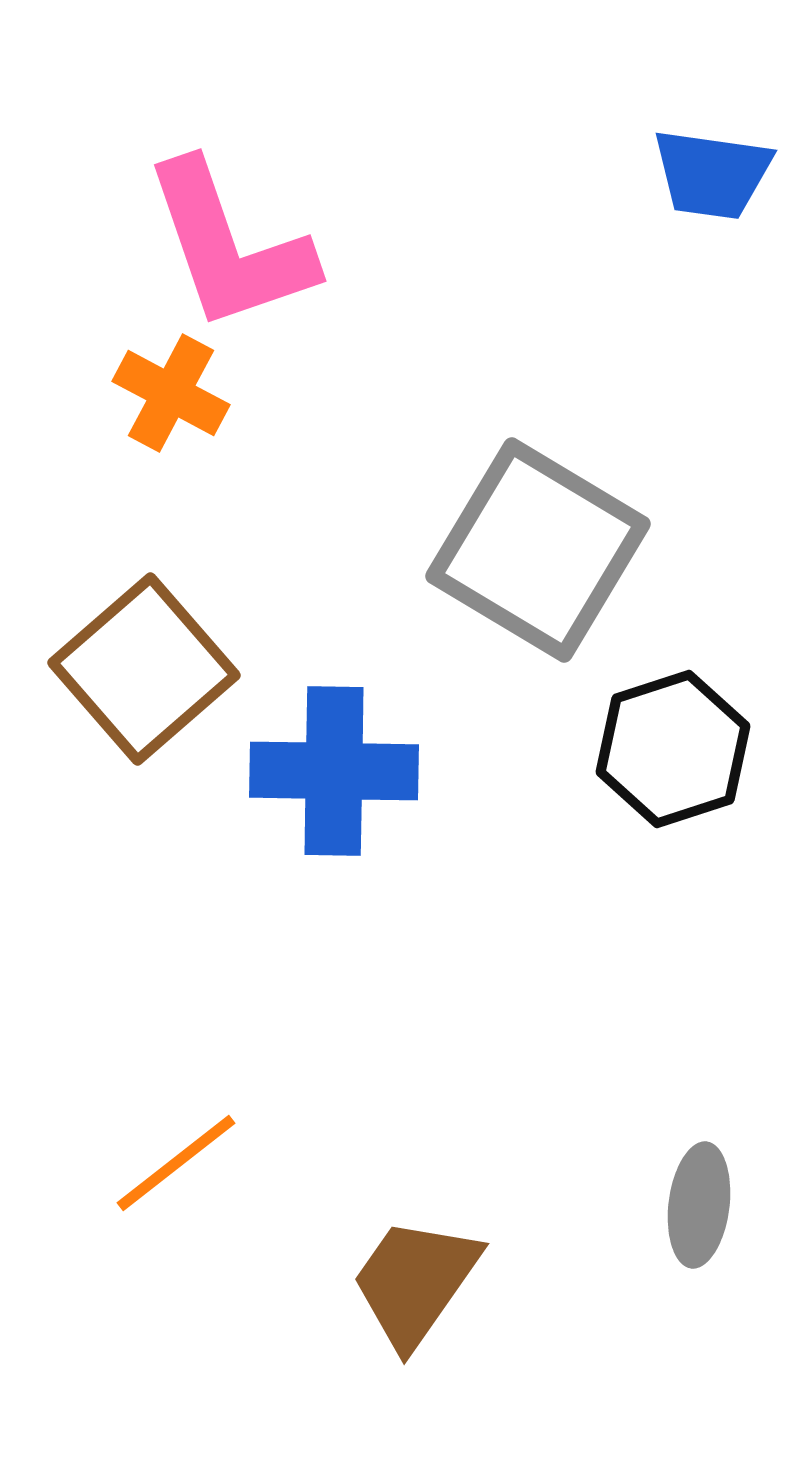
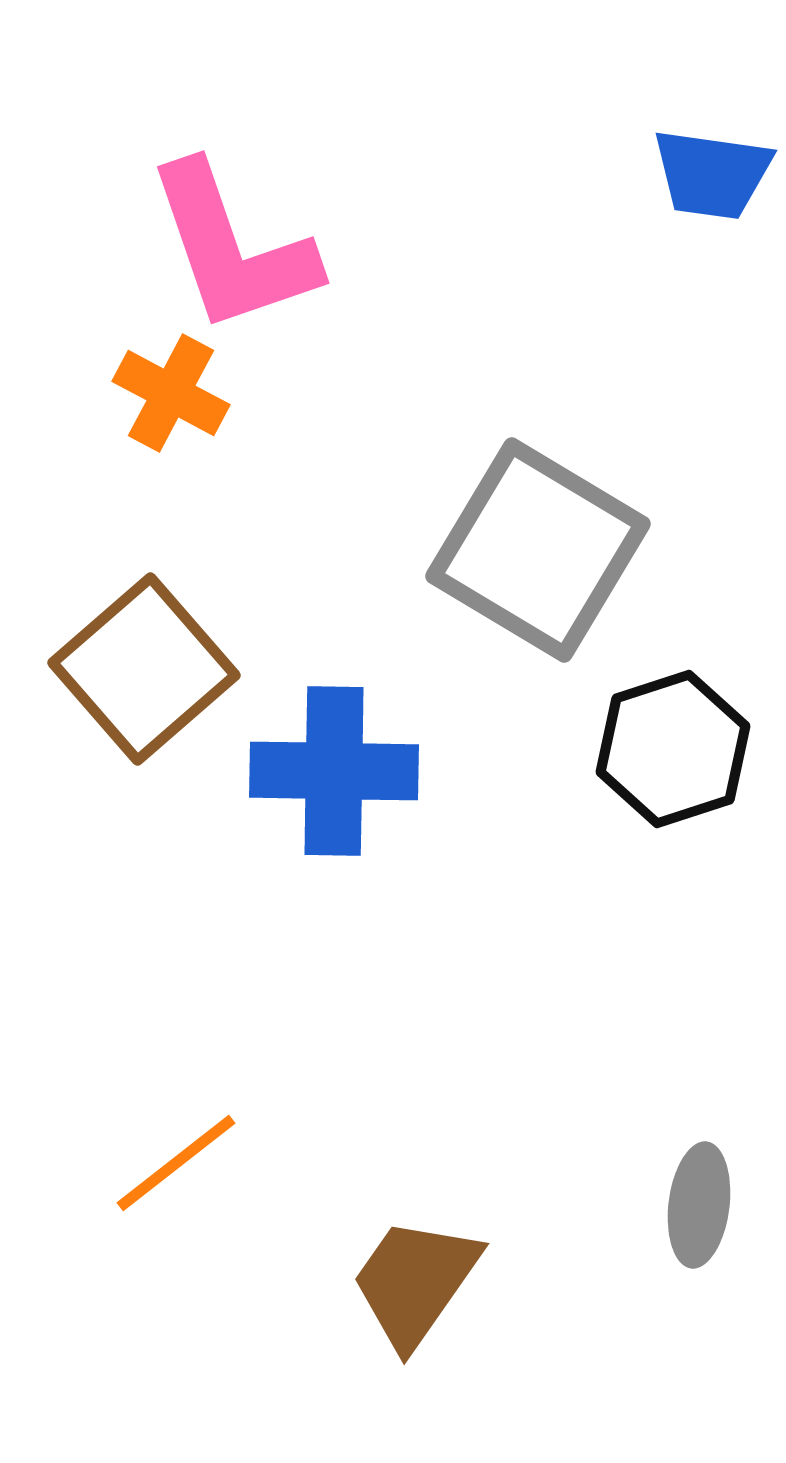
pink L-shape: moved 3 px right, 2 px down
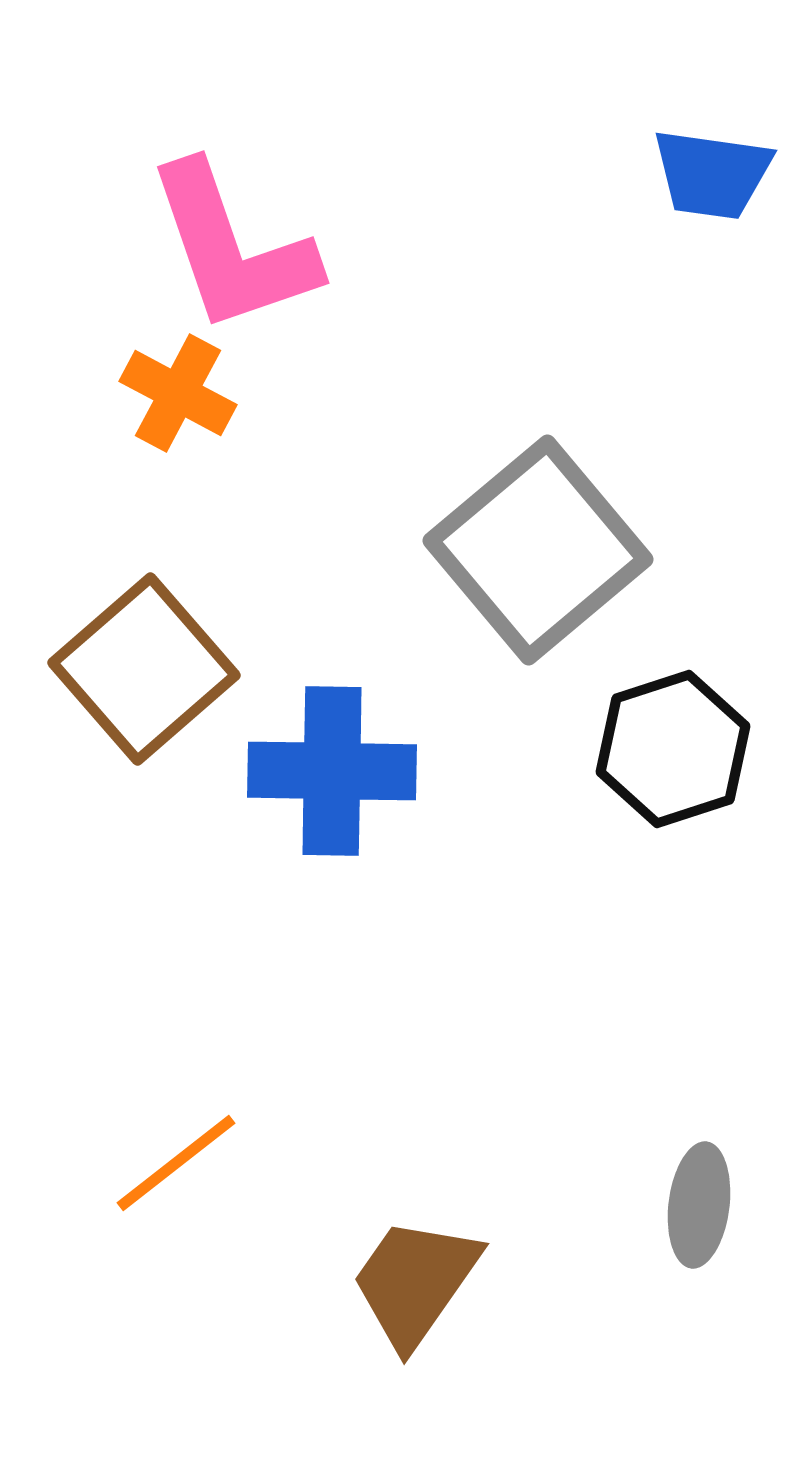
orange cross: moved 7 px right
gray square: rotated 19 degrees clockwise
blue cross: moved 2 px left
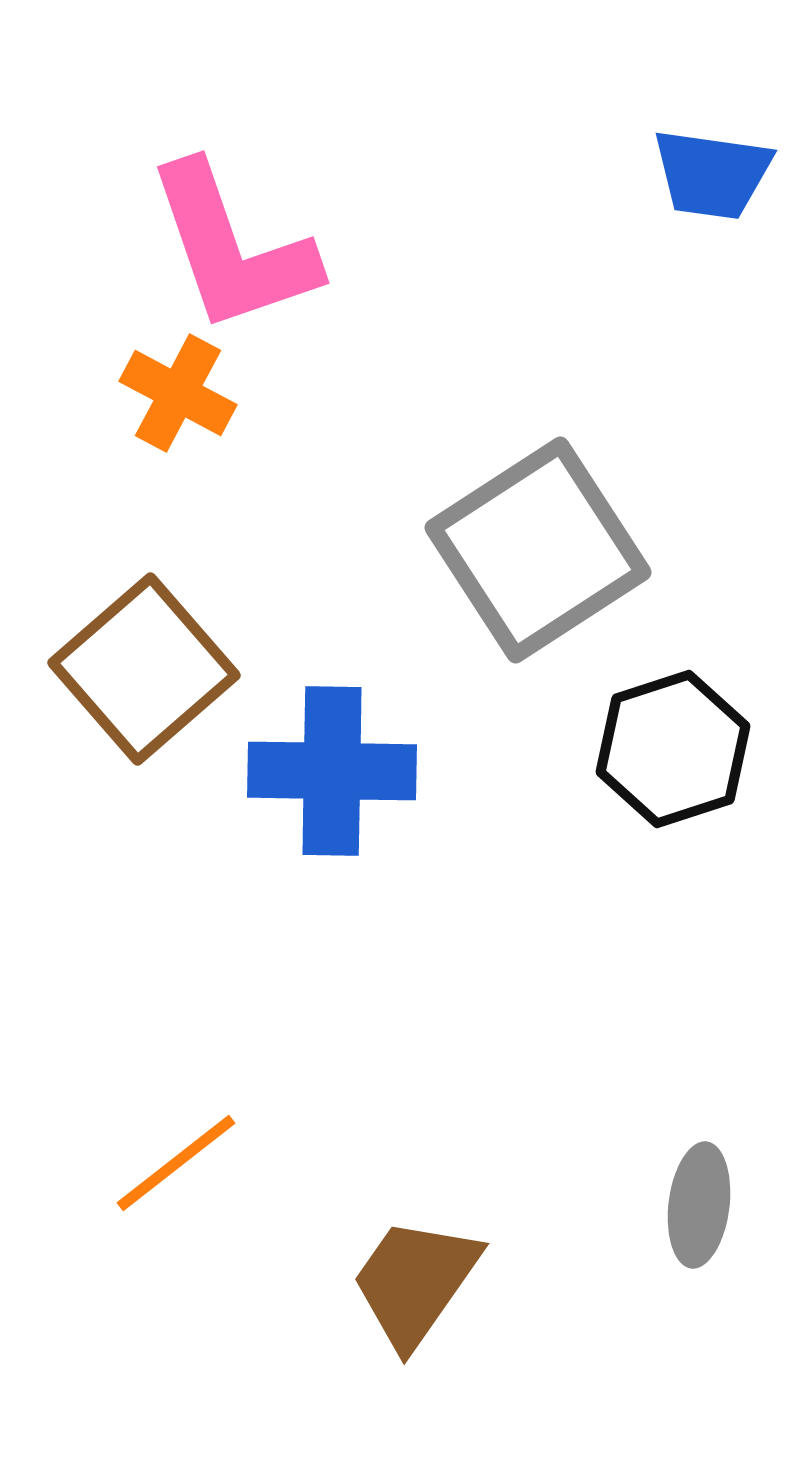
gray square: rotated 7 degrees clockwise
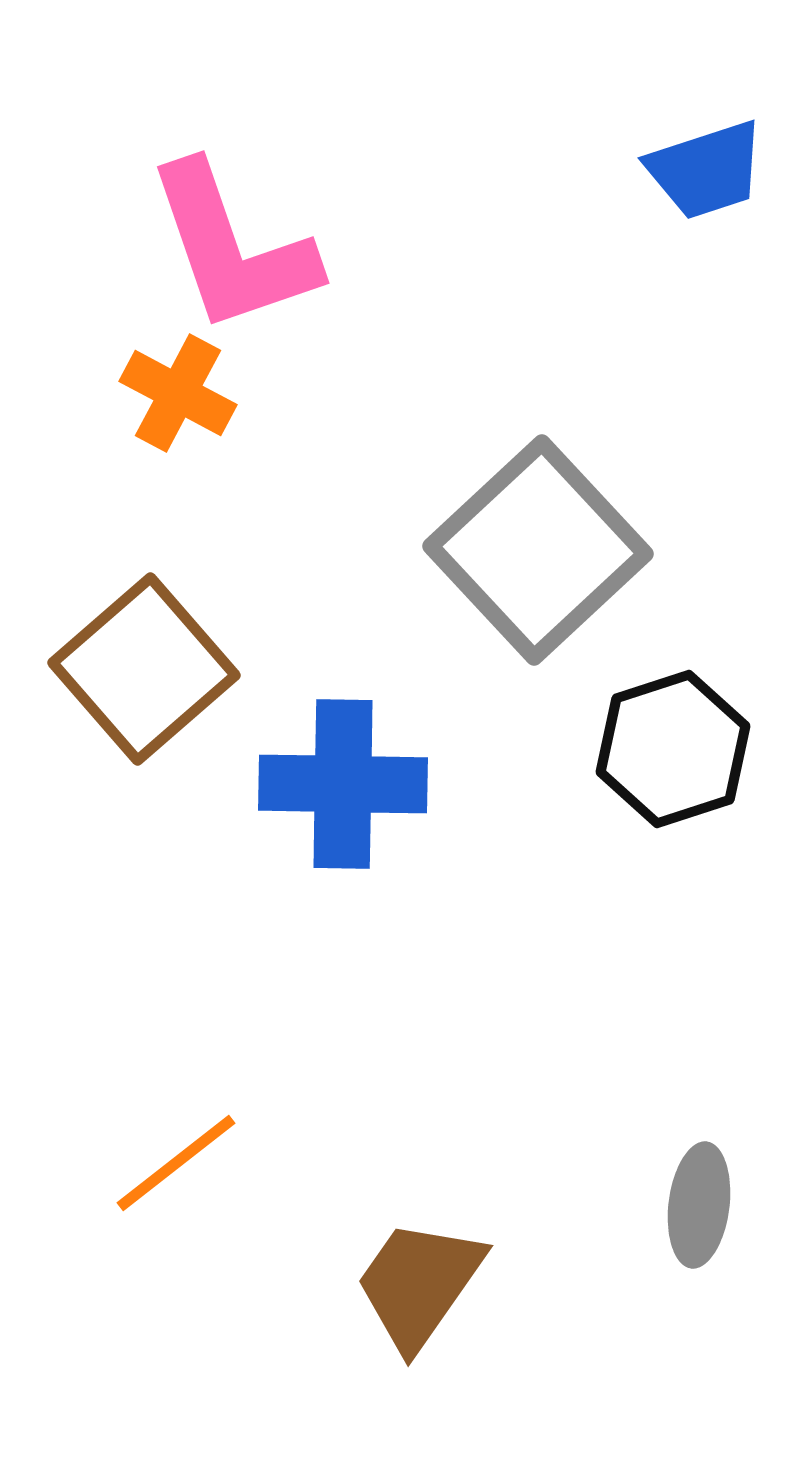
blue trapezoid: moved 6 px left, 4 px up; rotated 26 degrees counterclockwise
gray square: rotated 10 degrees counterclockwise
blue cross: moved 11 px right, 13 px down
brown trapezoid: moved 4 px right, 2 px down
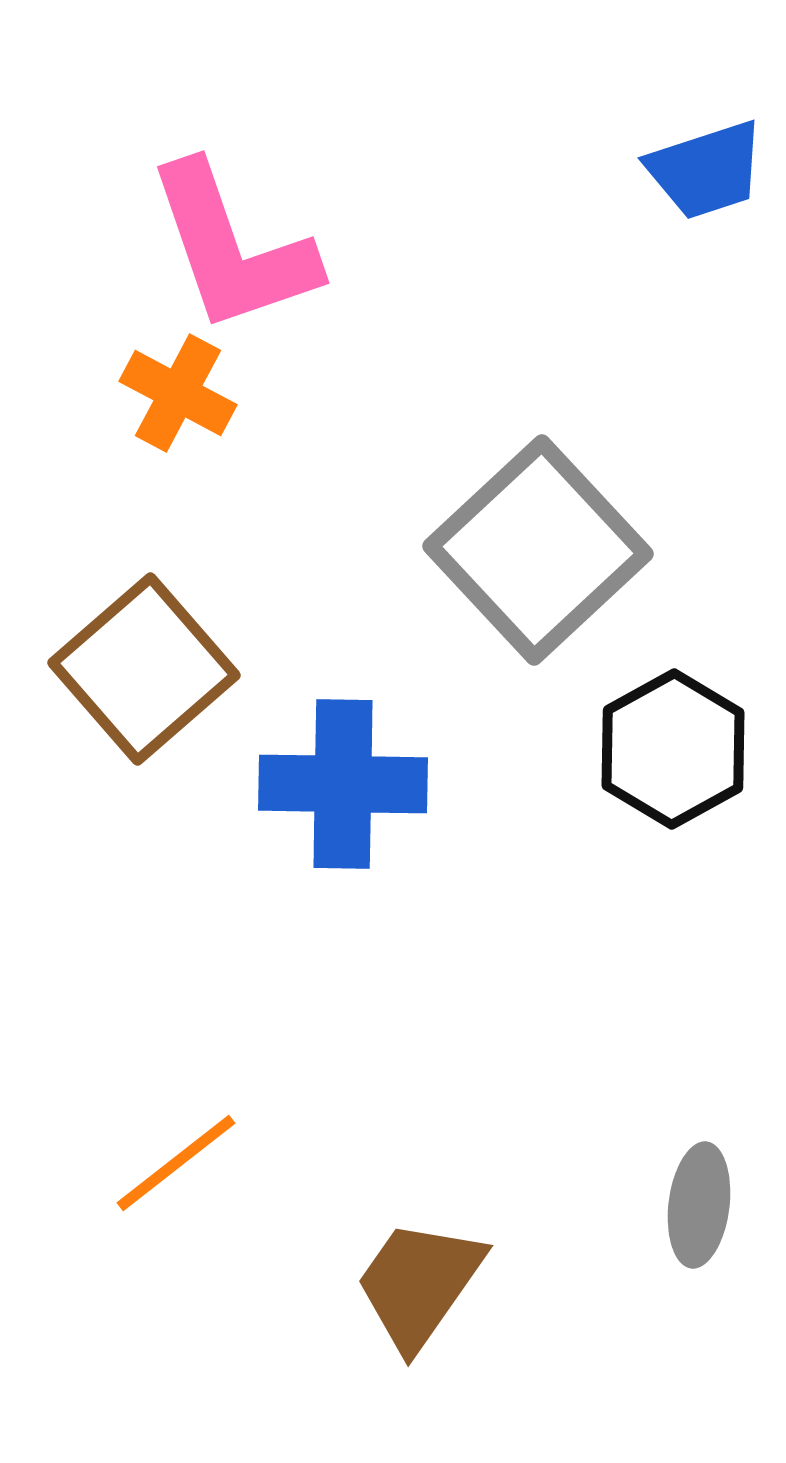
black hexagon: rotated 11 degrees counterclockwise
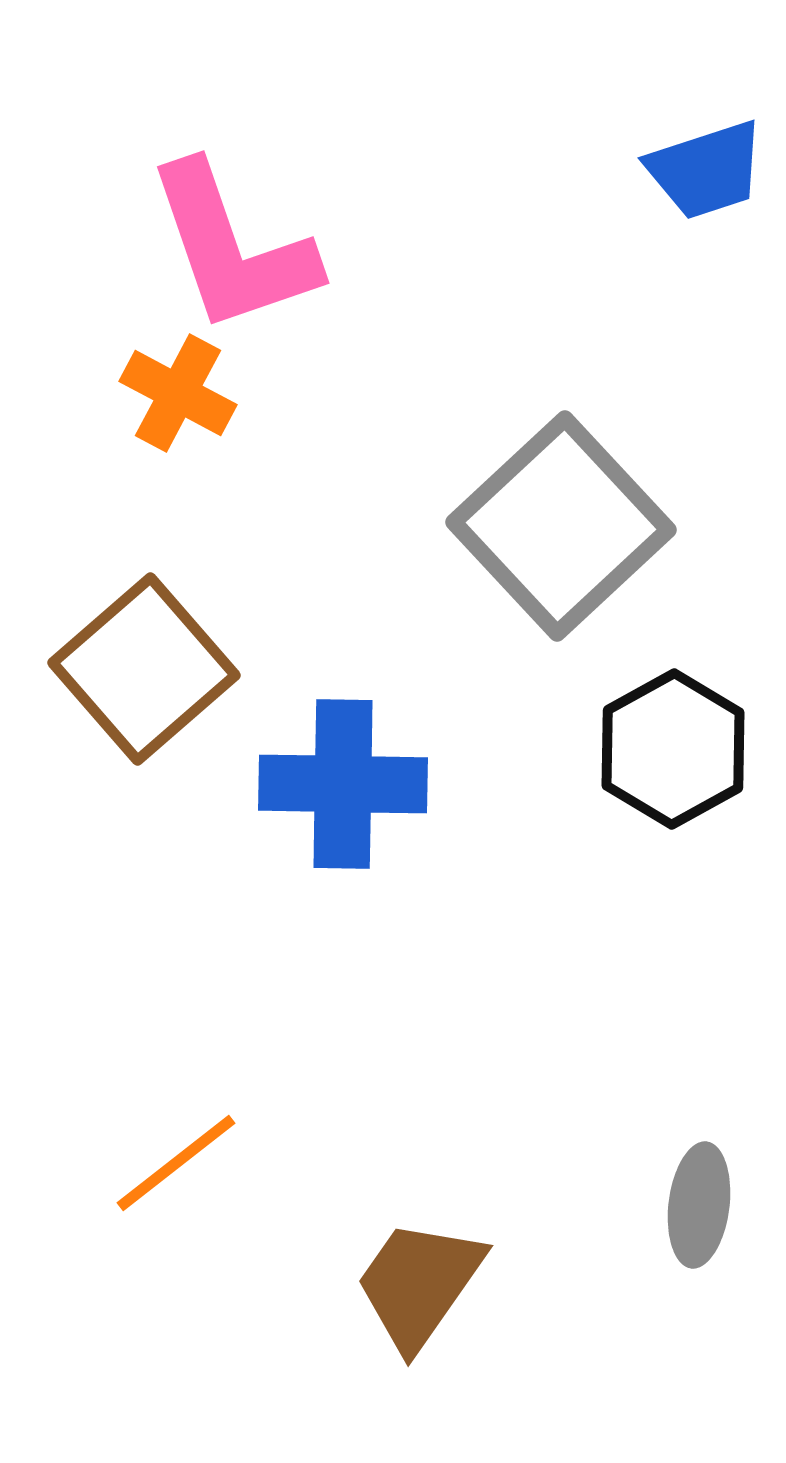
gray square: moved 23 px right, 24 px up
